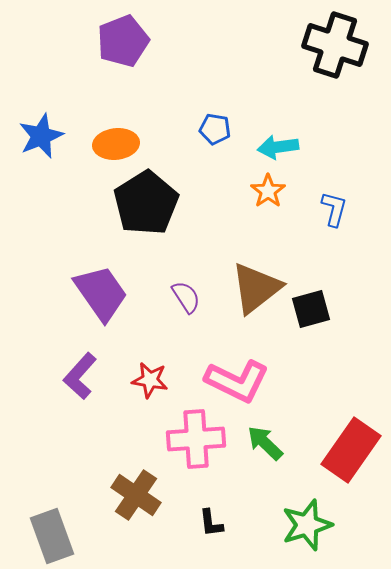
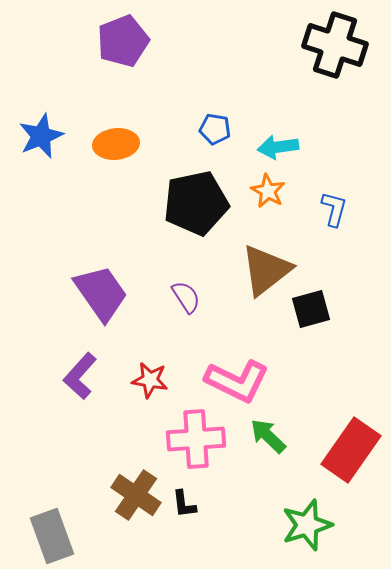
orange star: rotated 8 degrees counterclockwise
black pentagon: moved 50 px right; rotated 20 degrees clockwise
brown triangle: moved 10 px right, 18 px up
green arrow: moved 3 px right, 7 px up
black L-shape: moved 27 px left, 19 px up
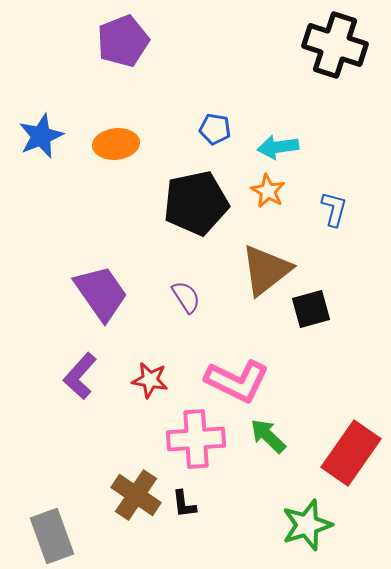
red rectangle: moved 3 px down
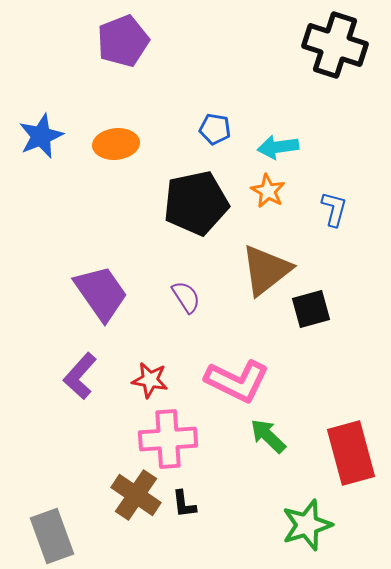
pink cross: moved 28 px left
red rectangle: rotated 50 degrees counterclockwise
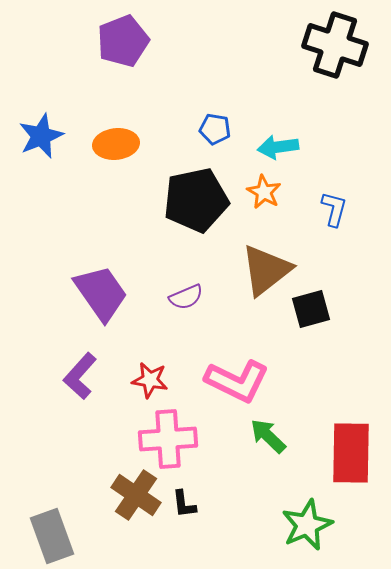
orange star: moved 4 px left, 1 px down
black pentagon: moved 3 px up
purple semicircle: rotated 100 degrees clockwise
red rectangle: rotated 16 degrees clockwise
green star: rotated 6 degrees counterclockwise
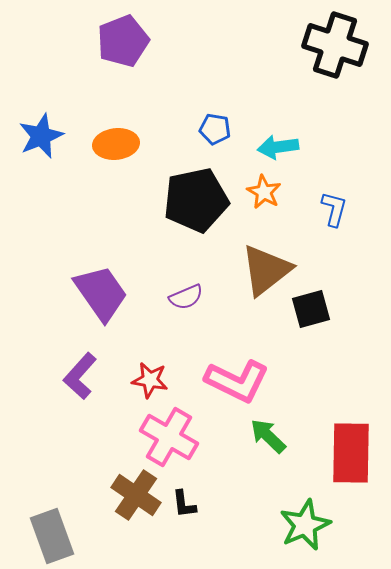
pink cross: moved 1 px right, 2 px up; rotated 34 degrees clockwise
green star: moved 2 px left
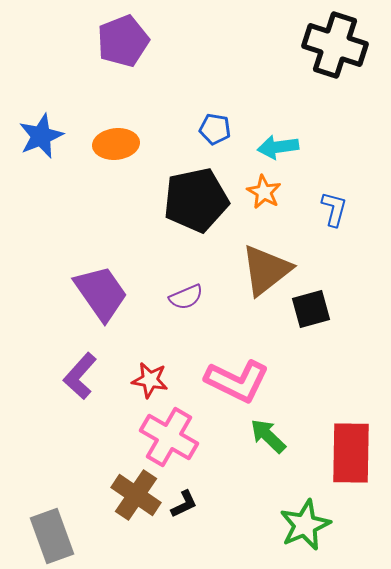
black L-shape: rotated 108 degrees counterclockwise
